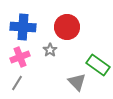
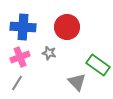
gray star: moved 1 px left, 3 px down; rotated 24 degrees counterclockwise
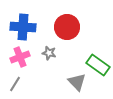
gray line: moved 2 px left, 1 px down
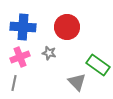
gray line: moved 1 px left, 1 px up; rotated 21 degrees counterclockwise
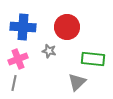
gray star: moved 2 px up
pink cross: moved 2 px left, 2 px down
green rectangle: moved 5 px left, 6 px up; rotated 30 degrees counterclockwise
gray triangle: rotated 30 degrees clockwise
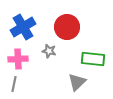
blue cross: rotated 35 degrees counterclockwise
pink cross: rotated 18 degrees clockwise
gray line: moved 1 px down
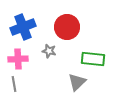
blue cross: rotated 10 degrees clockwise
gray line: rotated 21 degrees counterclockwise
